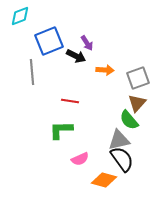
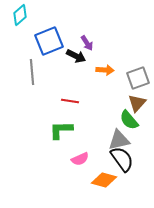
cyan diamond: moved 1 px up; rotated 20 degrees counterclockwise
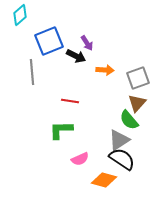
gray triangle: rotated 20 degrees counterclockwise
black semicircle: rotated 20 degrees counterclockwise
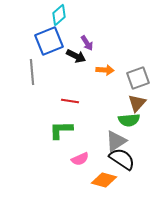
cyan diamond: moved 39 px right
green semicircle: rotated 55 degrees counterclockwise
gray triangle: moved 3 px left, 1 px down
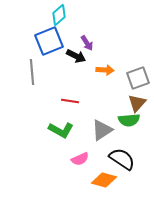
green L-shape: rotated 150 degrees counterclockwise
gray triangle: moved 14 px left, 11 px up
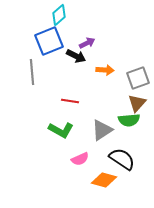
purple arrow: rotated 84 degrees counterclockwise
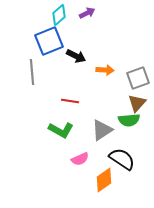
purple arrow: moved 30 px up
orange diamond: rotated 50 degrees counterclockwise
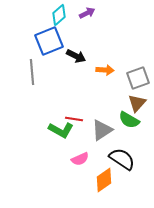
red line: moved 4 px right, 18 px down
green semicircle: rotated 35 degrees clockwise
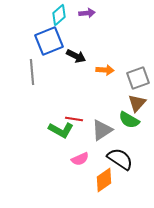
purple arrow: rotated 21 degrees clockwise
black semicircle: moved 2 px left
